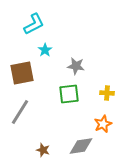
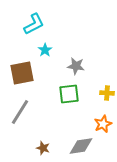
brown star: moved 2 px up
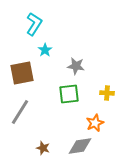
cyan L-shape: rotated 30 degrees counterclockwise
orange star: moved 8 px left, 1 px up
gray diamond: moved 1 px left
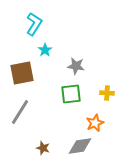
green square: moved 2 px right
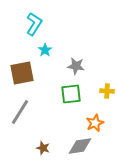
yellow cross: moved 2 px up
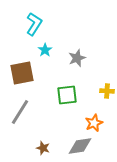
gray star: moved 1 px right, 8 px up; rotated 30 degrees counterclockwise
green square: moved 4 px left, 1 px down
orange star: moved 1 px left
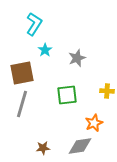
gray line: moved 2 px right, 8 px up; rotated 16 degrees counterclockwise
brown star: rotated 24 degrees counterclockwise
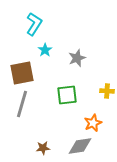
orange star: moved 1 px left
